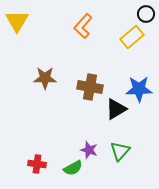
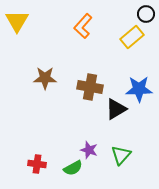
green triangle: moved 1 px right, 4 px down
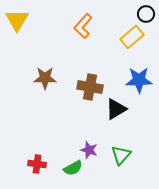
yellow triangle: moved 1 px up
blue star: moved 9 px up
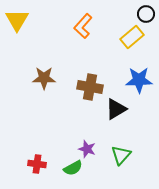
brown star: moved 1 px left
purple star: moved 2 px left, 1 px up
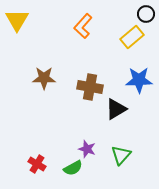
red cross: rotated 24 degrees clockwise
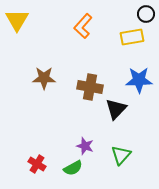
yellow rectangle: rotated 30 degrees clockwise
black triangle: rotated 15 degrees counterclockwise
purple star: moved 2 px left, 3 px up
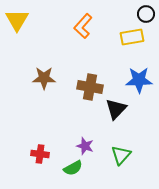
red cross: moved 3 px right, 10 px up; rotated 24 degrees counterclockwise
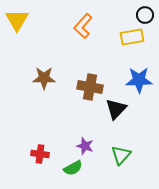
black circle: moved 1 px left, 1 px down
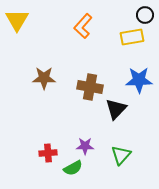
purple star: rotated 18 degrees counterclockwise
red cross: moved 8 px right, 1 px up; rotated 12 degrees counterclockwise
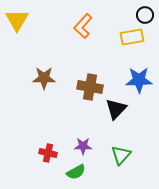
purple star: moved 2 px left
red cross: rotated 18 degrees clockwise
green semicircle: moved 3 px right, 4 px down
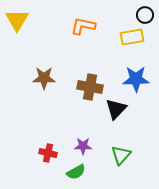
orange L-shape: rotated 60 degrees clockwise
blue star: moved 3 px left, 1 px up
